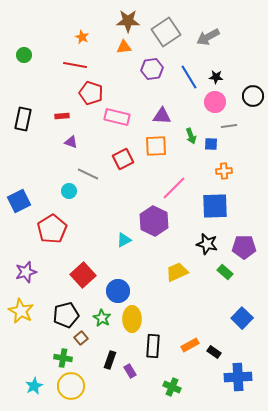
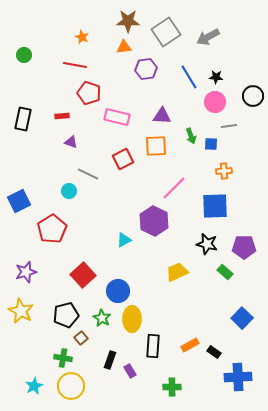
purple hexagon at (152, 69): moved 6 px left
red pentagon at (91, 93): moved 2 px left
green cross at (172, 387): rotated 24 degrees counterclockwise
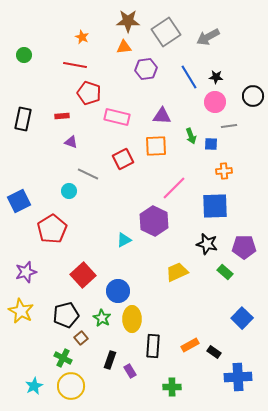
green cross at (63, 358): rotated 18 degrees clockwise
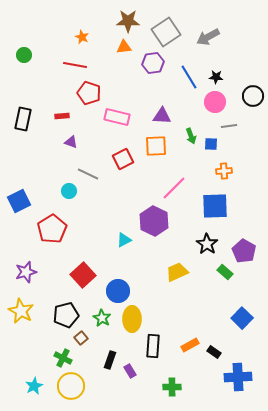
purple hexagon at (146, 69): moved 7 px right, 6 px up
black star at (207, 244): rotated 20 degrees clockwise
purple pentagon at (244, 247): moved 4 px down; rotated 30 degrees clockwise
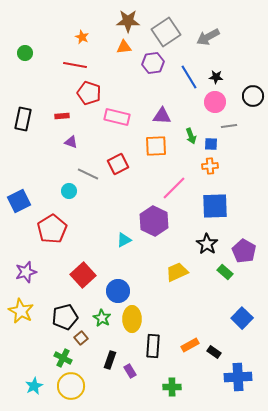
green circle at (24, 55): moved 1 px right, 2 px up
red square at (123, 159): moved 5 px left, 5 px down
orange cross at (224, 171): moved 14 px left, 5 px up
black pentagon at (66, 315): moved 1 px left, 2 px down
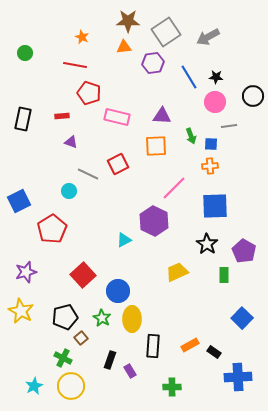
green rectangle at (225, 272): moved 1 px left, 3 px down; rotated 49 degrees clockwise
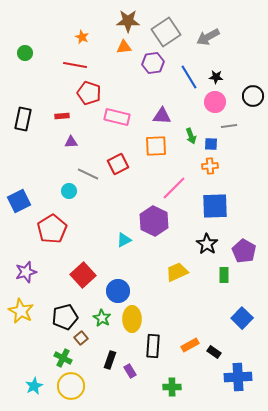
purple triangle at (71, 142): rotated 24 degrees counterclockwise
